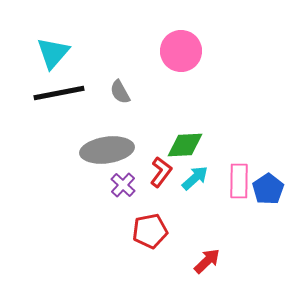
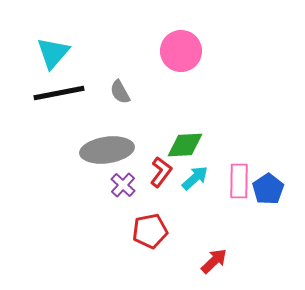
red arrow: moved 7 px right
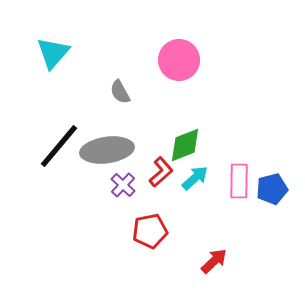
pink circle: moved 2 px left, 9 px down
black line: moved 53 px down; rotated 39 degrees counterclockwise
green diamond: rotated 18 degrees counterclockwise
red L-shape: rotated 12 degrees clockwise
blue pentagon: moved 4 px right; rotated 20 degrees clockwise
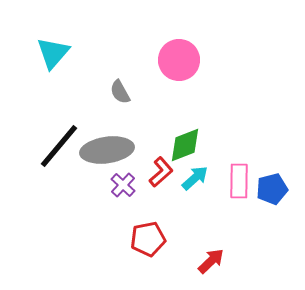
red pentagon: moved 2 px left, 8 px down
red arrow: moved 3 px left
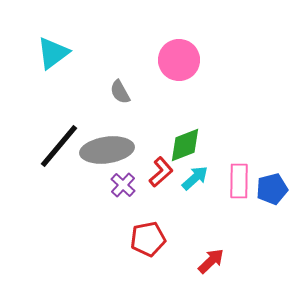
cyan triangle: rotated 12 degrees clockwise
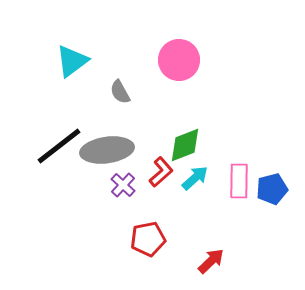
cyan triangle: moved 19 px right, 8 px down
black line: rotated 12 degrees clockwise
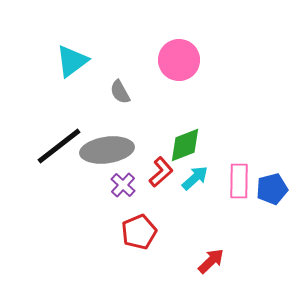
red pentagon: moved 9 px left, 7 px up; rotated 12 degrees counterclockwise
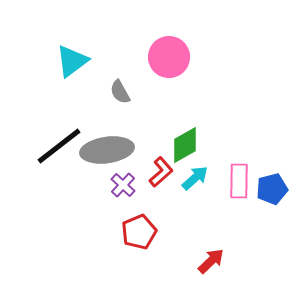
pink circle: moved 10 px left, 3 px up
green diamond: rotated 9 degrees counterclockwise
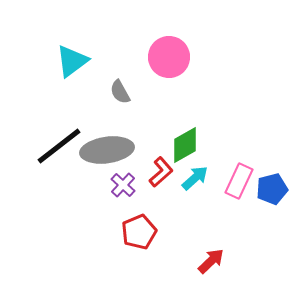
pink rectangle: rotated 24 degrees clockwise
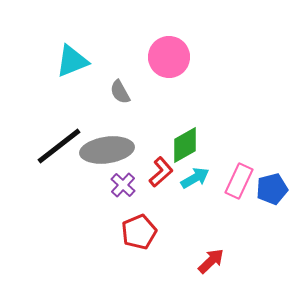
cyan triangle: rotated 15 degrees clockwise
cyan arrow: rotated 12 degrees clockwise
